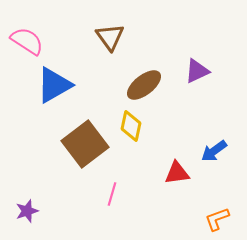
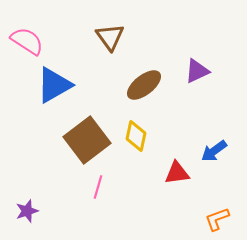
yellow diamond: moved 5 px right, 10 px down
brown square: moved 2 px right, 4 px up
pink line: moved 14 px left, 7 px up
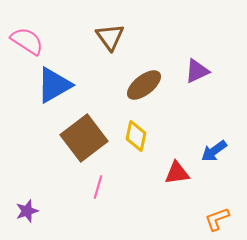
brown square: moved 3 px left, 2 px up
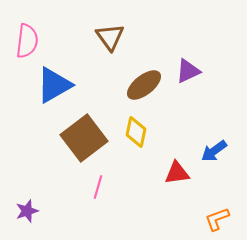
pink semicircle: rotated 64 degrees clockwise
purple triangle: moved 9 px left
yellow diamond: moved 4 px up
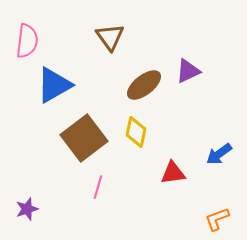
blue arrow: moved 5 px right, 3 px down
red triangle: moved 4 px left
purple star: moved 2 px up
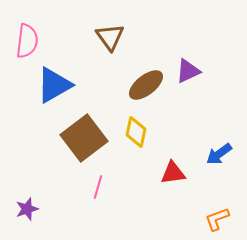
brown ellipse: moved 2 px right
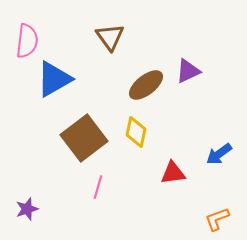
blue triangle: moved 6 px up
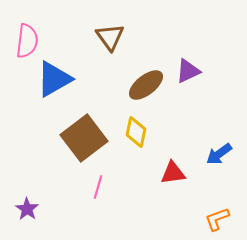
purple star: rotated 20 degrees counterclockwise
